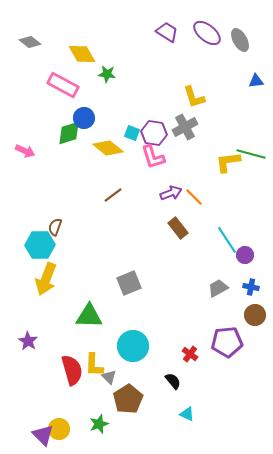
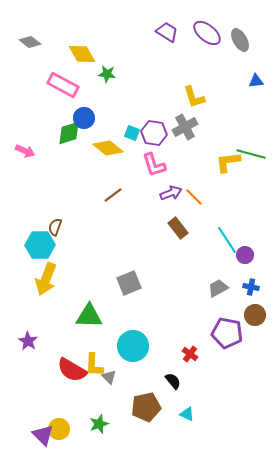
pink L-shape at (153, 157): moved 1 px right, 8 px down
purple pentagon at (227, 342): moved 9 px up; rotated 16 degrees clockwise
red semicircle at (72, 370): rotated 136 degrees clockwise
brown pentagon at (128, 399): moved 18 px right, 8 px down; rotated 20 degrees clockwise
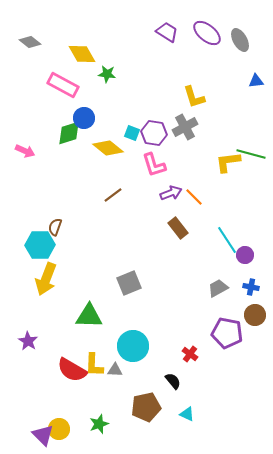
gray triangle at (109, 377): moved 6 px right, 7 px up; rotated 42 degrees counterclockwise
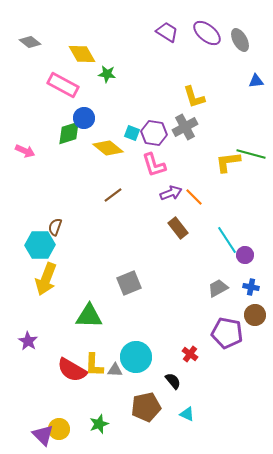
cyan circle at (133, 346): moved 3 px right, 11 px down
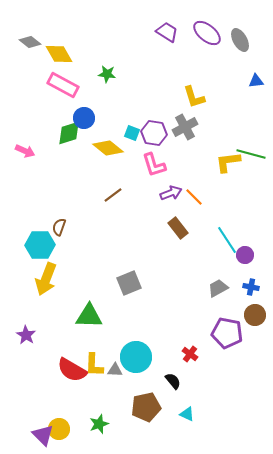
yellow diamond at (82, 54): moved 23 px left
brown semicircle at (55, 227): moved 4 px right
purple star at (28, 341): moved 2 px left, 6 px up
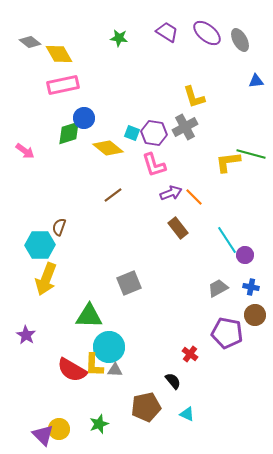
green star at (107, 74): moved 12 px right, 36 px up
pink rectangle at (63, 85): rotated 40 degrees counterclockwise
pink arrow at (25, 151): rotated 12 degrees clockwise
cyan circle at (136, 357): moved 27 px left, 10 px up
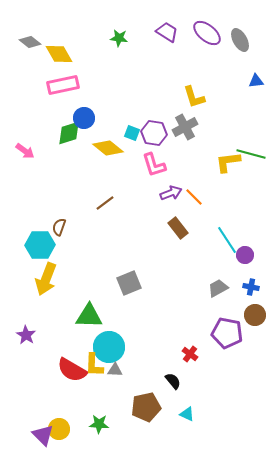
brown line at (113, 195): moved 8 px left, 8 px down
green star at (99, 424): rotated 24 degrees clockwise
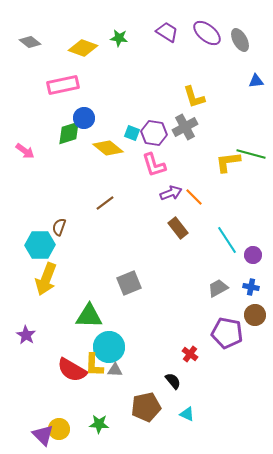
yellow diamond at (59, 54): moved 24 px right, 6 px up; rotated 40 degrees counterclockwise
purple circle at (245, 255): moved 8 px right
